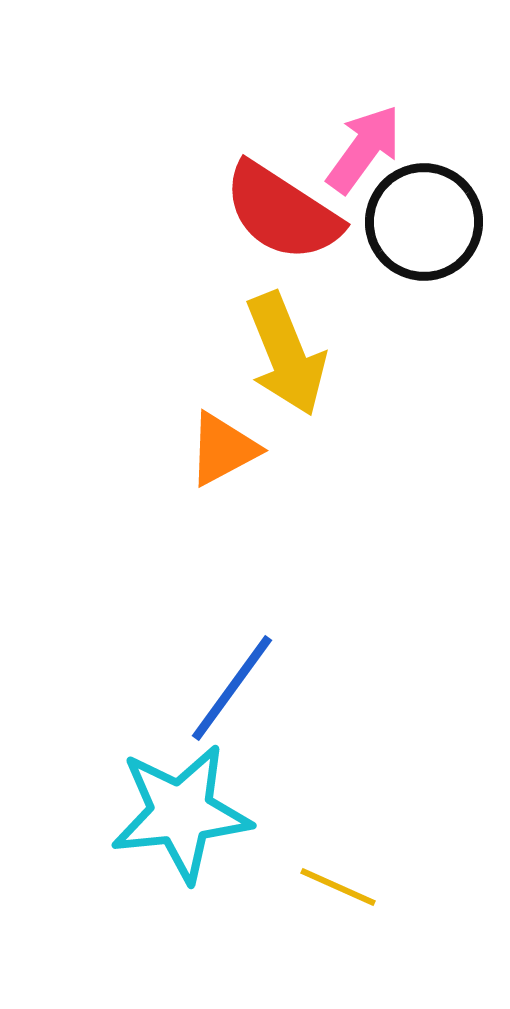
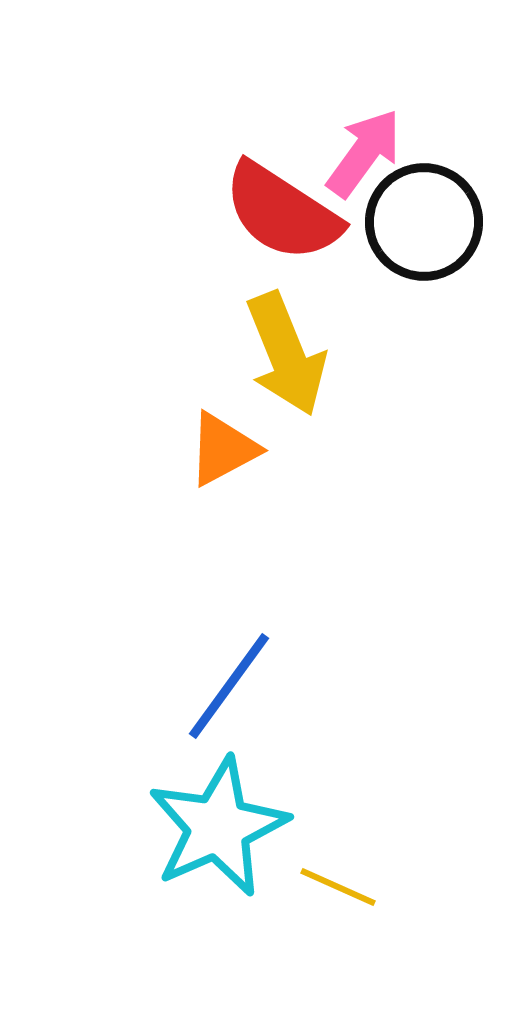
pink arrow: moved 4 px down
blue line: moved 3 px left, 2 px up
cyan star: moved 37 px right, 14 px down; rotated 18 degrees counterclockwise
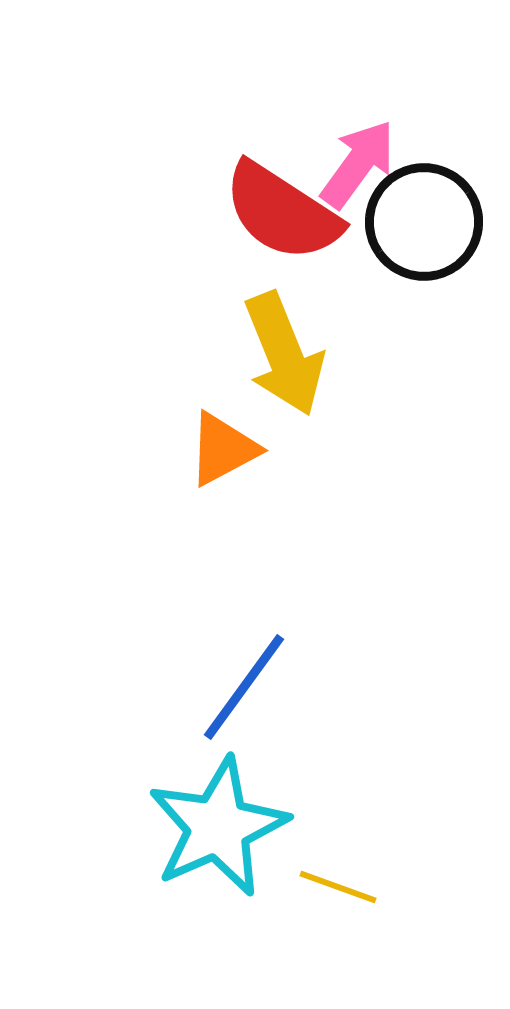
pink arrow: moved 6 px left, 11 px down
yellow arrow: moved 2 px left
blue line: moved 15 px right, 1 px down
yellow line: rotated 4 degrees counterclockwise
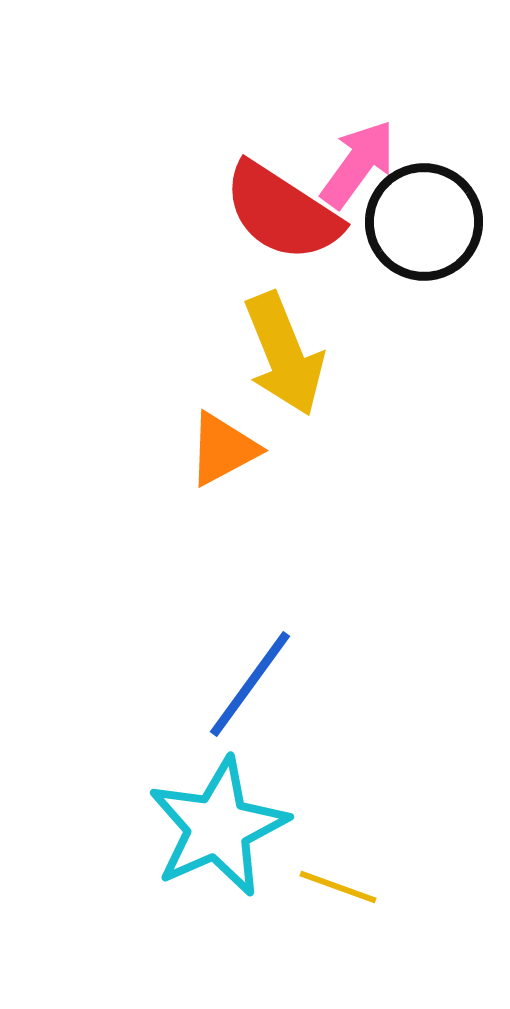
blue line: moved 6 px right, 3 px up
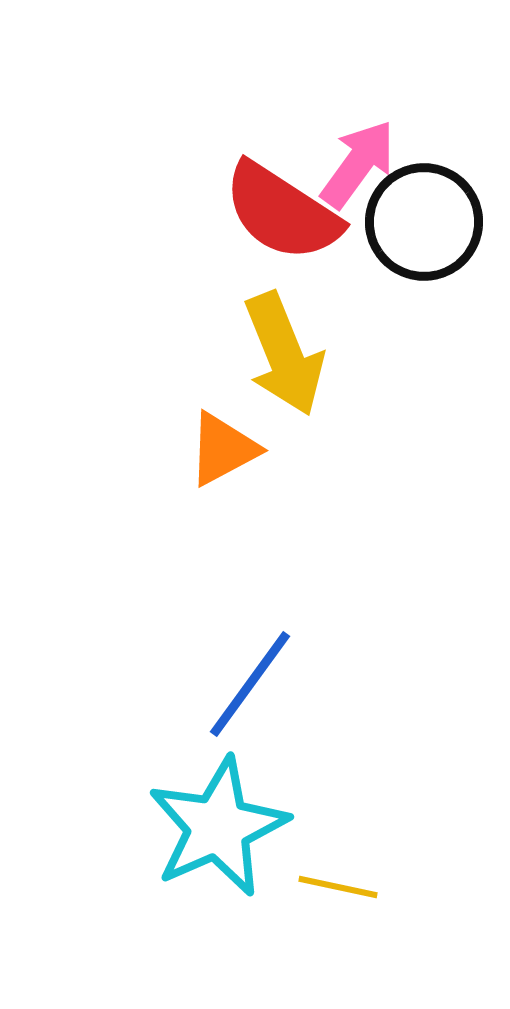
yellow line: rotated 8 degrees counterclockwise
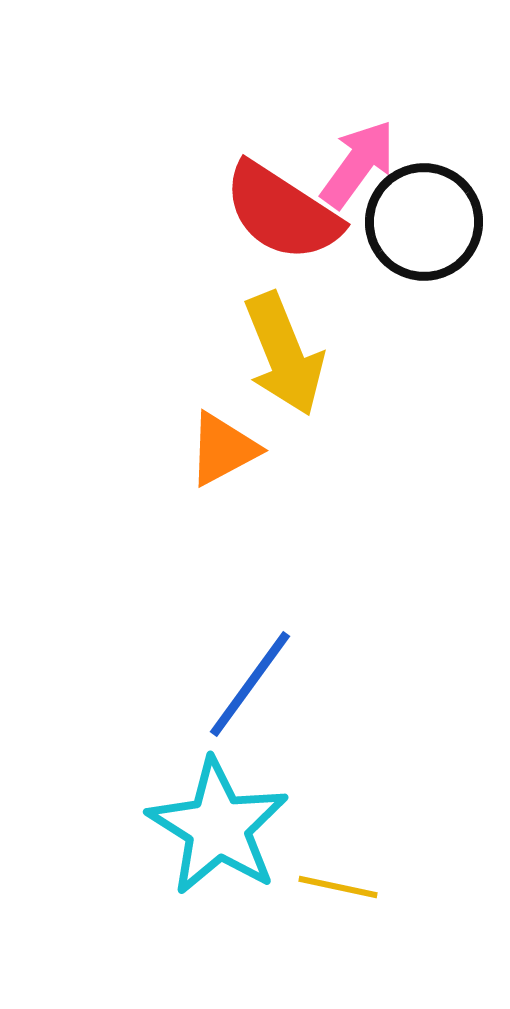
cyan star: rotated 16 degrees counterclockwise
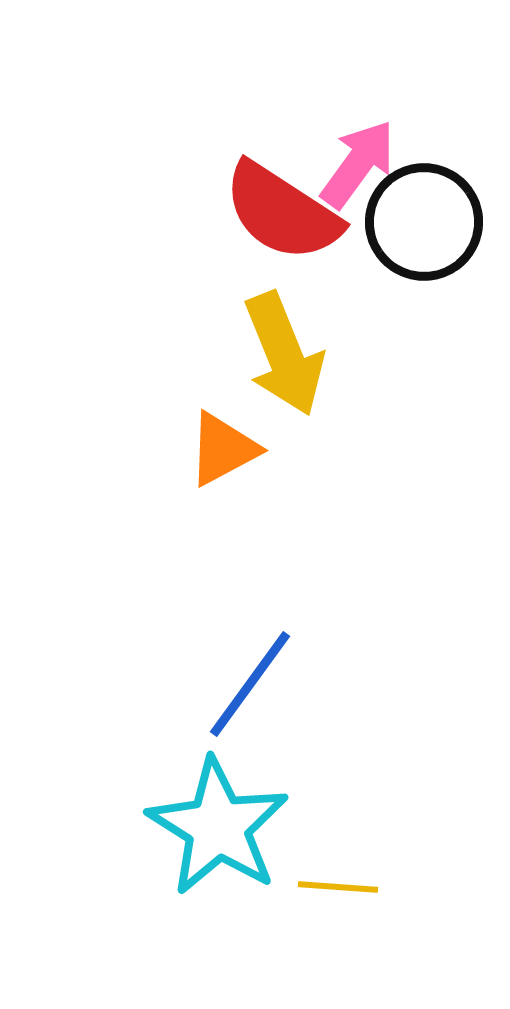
yellow line: rotated 8 degrees counterclockwise
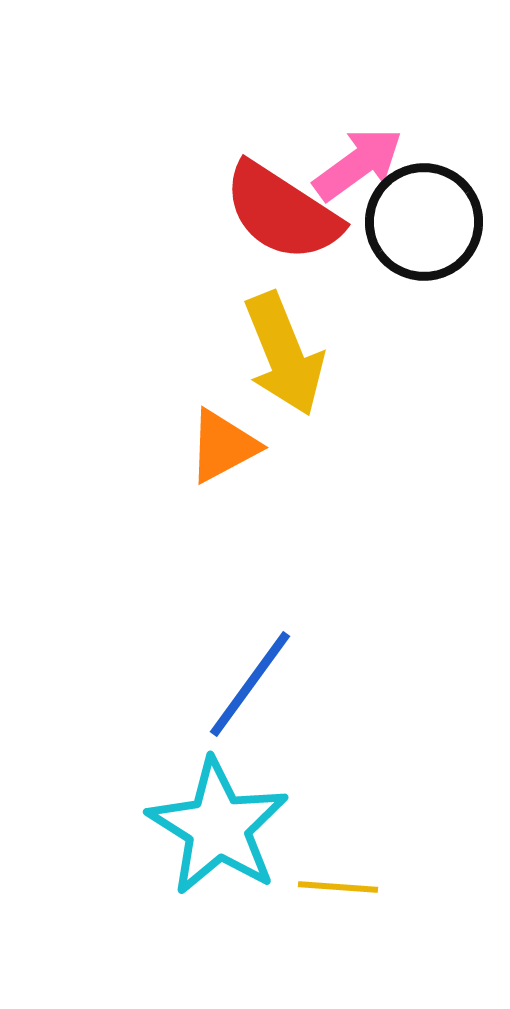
pink arrow: rotated 18 degrees clockwise
orange triangle: moved 3 px up
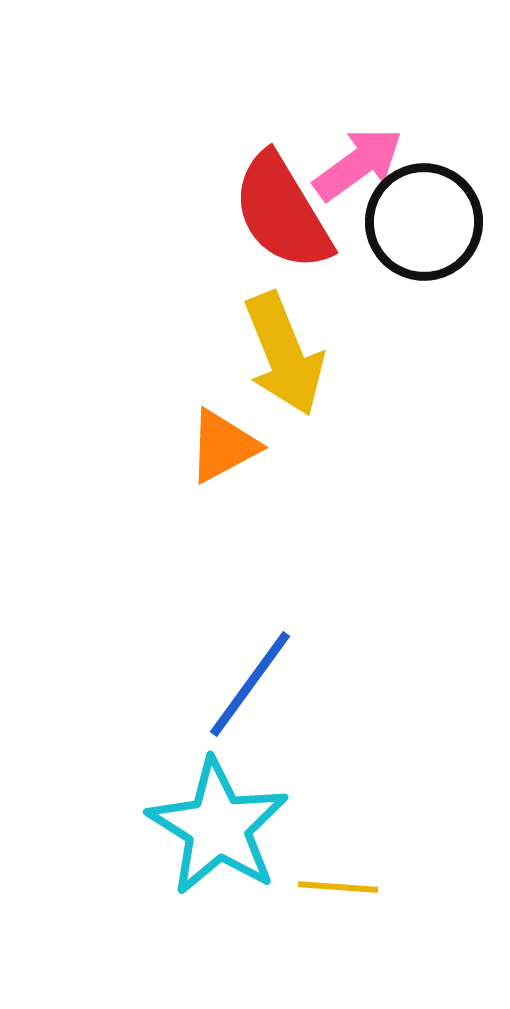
red semicircle: rotated 26 degrees clockwise
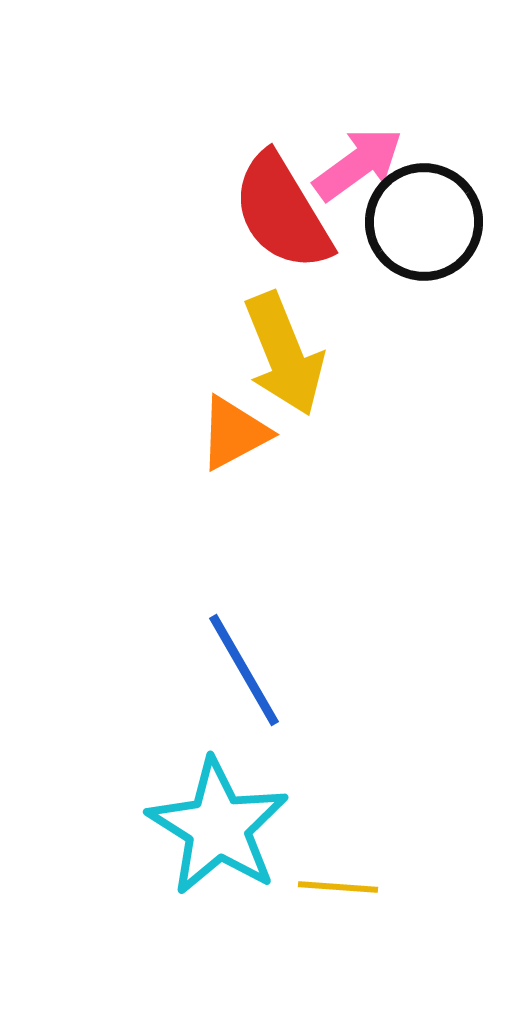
orange triangle: moved 11 px right, 13 px up
blue line: moved 6 px left, 14 px up; rotated 66 degrees counterclockwise
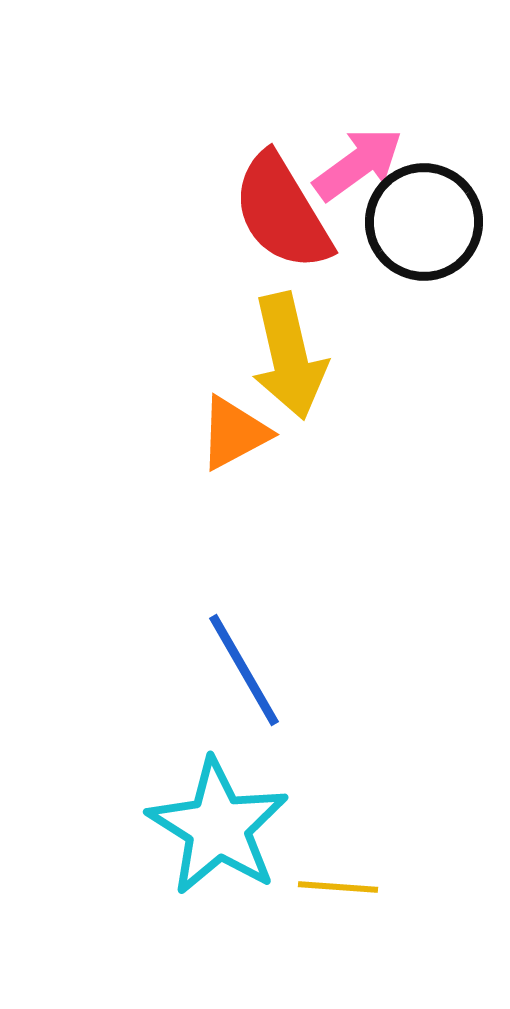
yellow arrow: moved 5 px right, 2 px down; rotated 9 degrees clockwise
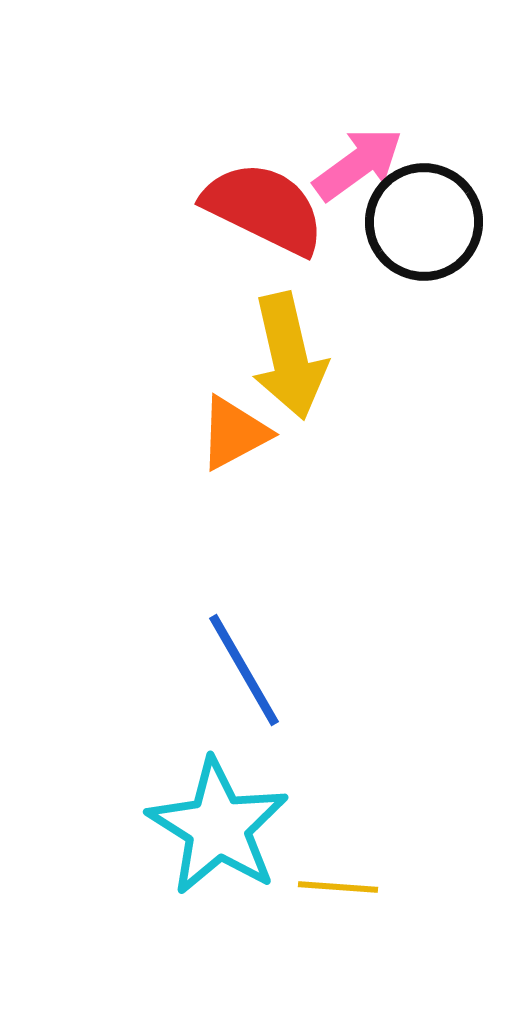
red semicircle: moved 18 px left, 4 px up; rotated 147 degrees clockwise
